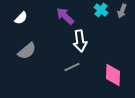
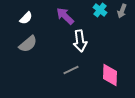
cyan cross: moved 1 px left
white semicircle: moved 5 px right
gray semicircle: moved 1 px right, 7 px up
gray line: moved 1 px left, 3 px down
pink diamond: moved 3 px left
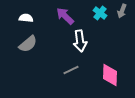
cyan cross: moved 3 px down
white semicircle: rotated 128 degrees counterclockwise
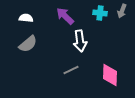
cyan cross: rotated 32 degrees counterclockwise
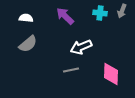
white arrow: moved 1 px right, 6 px down; rotated 75 degrees clockwise
gray line: rotated 14 degrees clockwise
pink diamond: moved 1 px right, 1 px up
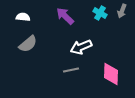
cyan cross: rotated 24 degrees clockwise
white semicircle: moved 3 px left, 1 px up
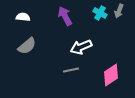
gray arrow: moved 3 px left
purple arrow: rotated 18 degrees clockwise
gray semicircle: moved 1 px left, 2 px down
pink diamond: moved 1 px down; rotated 55 degrees clockwise
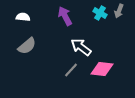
white arrow: rotated 60 degrees clockwise
gray line: rotated 35 degrees counterclockwise
pink diamond: moved 9 px left, 6 px up; rotated 40 degrees clockwise
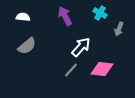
gray arrow: moved 18 px down
white arrow: rotated 95 degrees clockwise
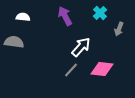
cyan cross: rotated 16 degrees clockwise
gray semicircle: moved 13 px left, 4 px up; rotated 132 degrees counterclockwise
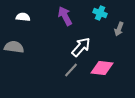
cyan cross: rotated 24 degrees counterclockwise
gray semicircle: moved 5 px down
pink diamond: moved 1 px up
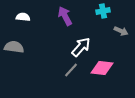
cyan cross: moved 3 px right, 2 px up; rotated 32 degrees counterclockwise
gray arrow: moved 2 px right, 2 px down; rotated 88 degrees counterclockwise
